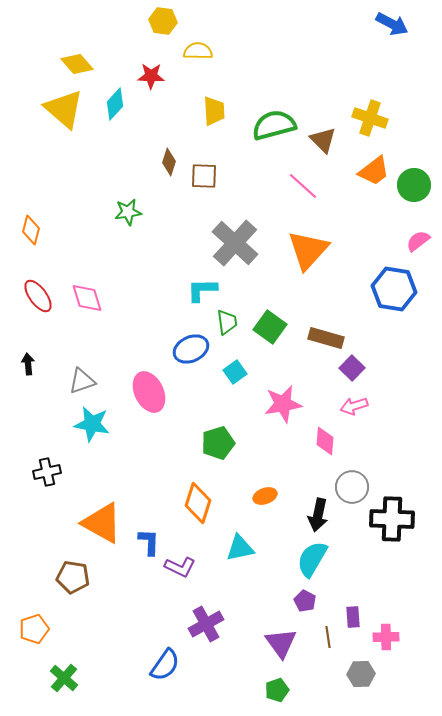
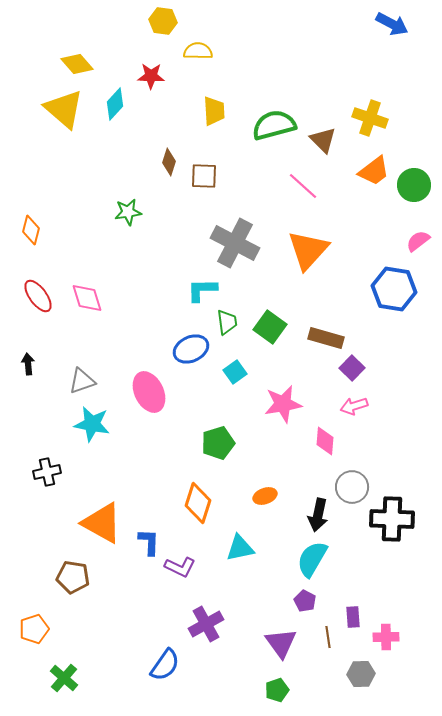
gray cross at (235, 243): rotated 15 degrees counterclockwise
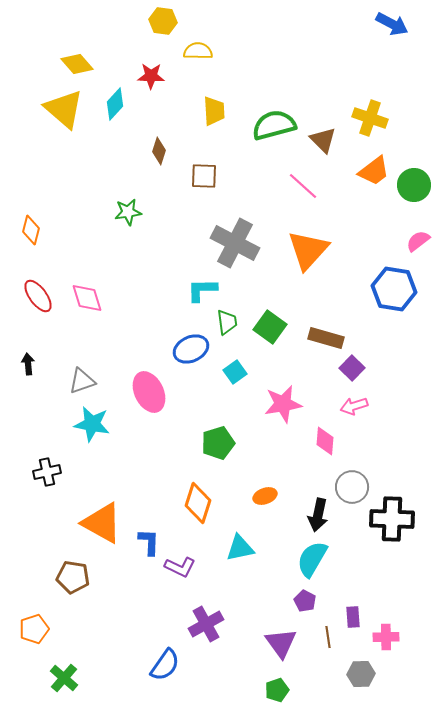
brown diamond at (169, 162): moved 10 px left, 11 px up
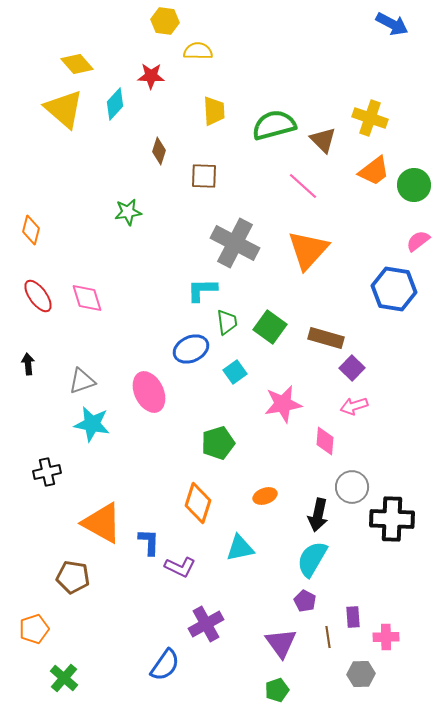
yellow hexagon at (163, 21): moved 2 px right
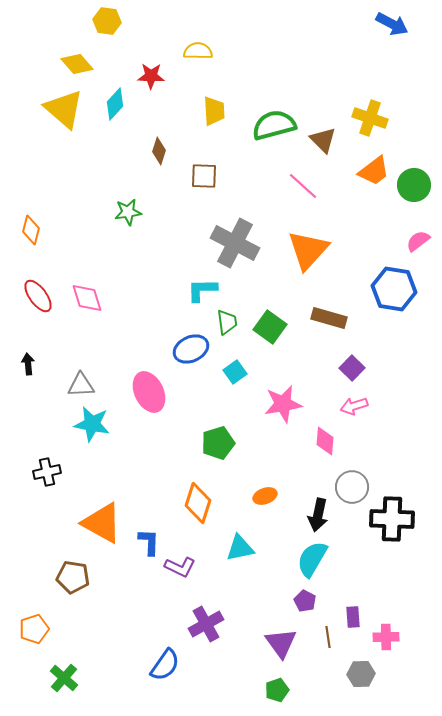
yellow hexagon at (165, 21): moved 58 px left
brown rectangle at (326, 338): moved 3 px right, 20 px up
gray triangle at (82, 381): moved 1 px left, 4 px down; rotated 16 degrees clockwise
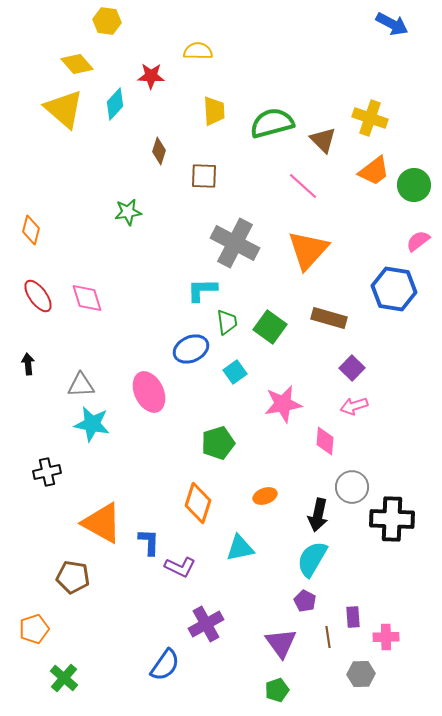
green semicircle at (274, 125): moved 2 px left, 2 px up
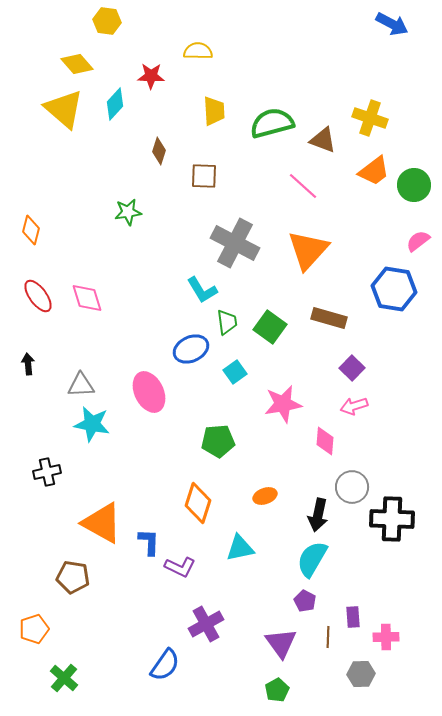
brown triangle at (323, 140): rotated 24 degrees counterclockwise
cyan L-shape at (202, 290): rotated 120 degrees counterclockwise
green pentagon at (218, 443): moved 2 px up; rotated 12 degrees clockwise
brown line at (328, 637): rotated 10 degrees clockwise
green pentagon at (277, 690): rotated 10 degrees counterclockwise
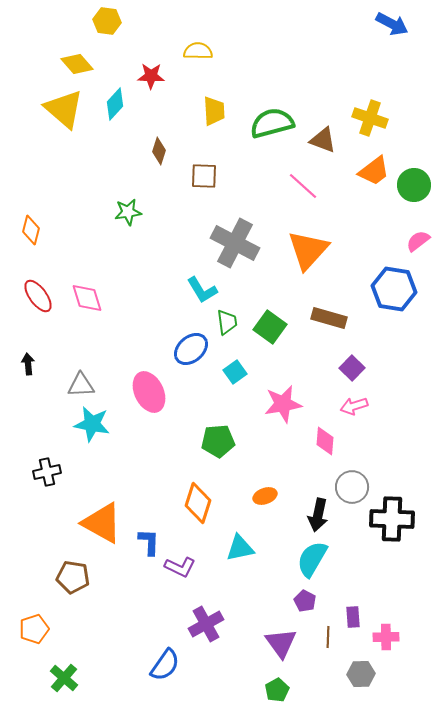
blue ellipse at (191, 349): rotated 16 degrees counterclockwise
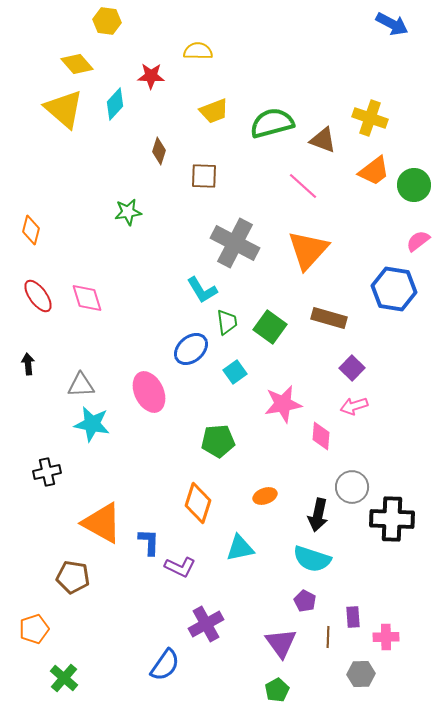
yellow trapezoid at (214, 111): rotated 72 degrees clockwise
pink diamond at (325, 441): moved 4 px left, 5 px up
cyan semicircle at (312, 559): rotated 102 degrees counterclockwise
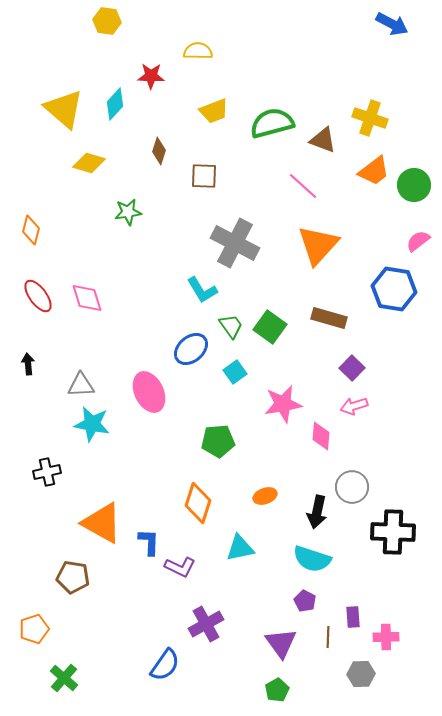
yellow diamond at (77, 64): moved 12 px right, 99 px down; rotated 32 degrees counterclockwise
orange triangle at (308, 250): moved 10 px right, 5 px up
green trapezoid at (227, 322): moved 4 px right, 4 px down; rotated 28 degrees counterclockwise
black arrow at (318, 515): moved 1 px left, 3 px up
black cross at (392, 519): moved 1 px right, 13 px down
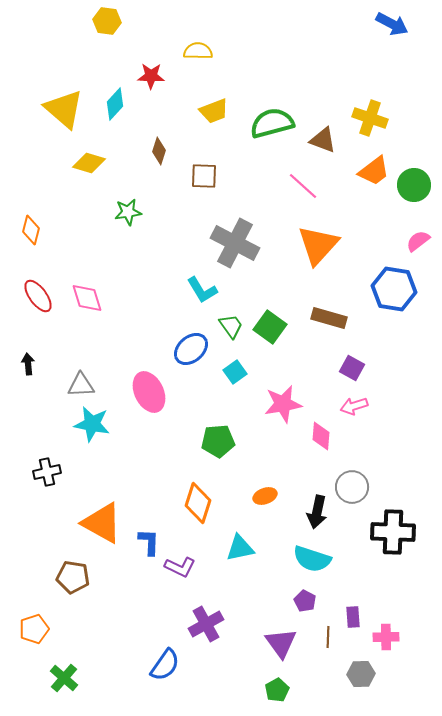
purple square at (352, 368): rotated 15 degrees counterclockwise
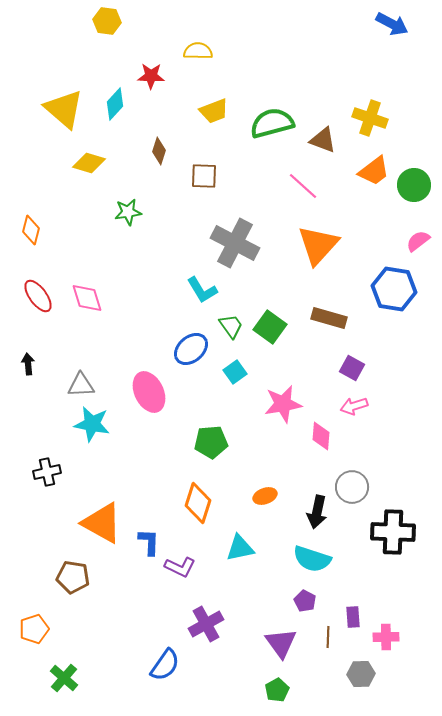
green pentagon at (218, 441): moved 7 px left, 1 px down
